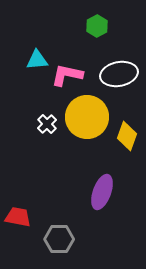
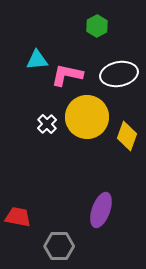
purple ellipse: moved 1 px left, 18 px down
gray hexagon: moved 7 px down
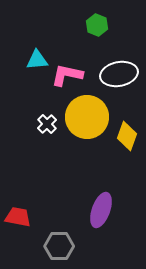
green hexagon: moved 1 px up; rotated 10 degrees counterclockwise
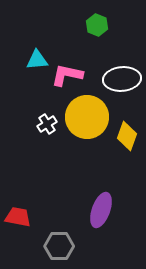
white ellipse: moved 3 px right, 5 px down; rotated 6 degrees clockwise
white cross: rotated 12 degrees clockwise
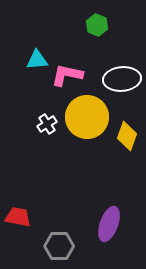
purple ellipse: moved 8 px right, 14 px down
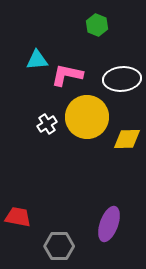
yellow diamond: moved 3 px down; rotated 68 degrees clockwise
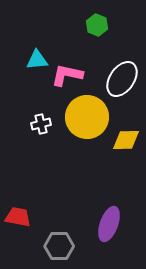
white ellipse: rotated 51 degrees counterclockwise
white cross: moved 6 px left; rotated 18 degrees clockwise
yellow diamond: moved 1 px left, 1 px down
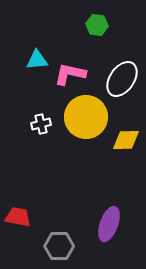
green hexagon: rotated 15 degrees counterclockwise
pink L-shape: moved 3 px right, 1 px up
yellow circle: moved 1 px left
